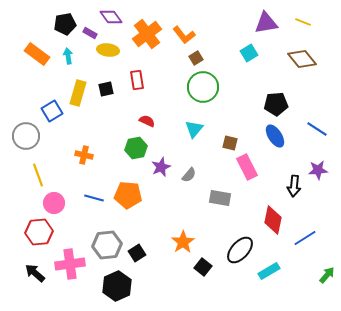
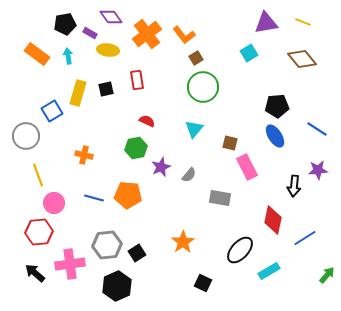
black pentagon at (276, 104): moved 1 px right, 2 px down
black square at (203, 267): moved 16 px down; rotated 12 degrees counterclockwise
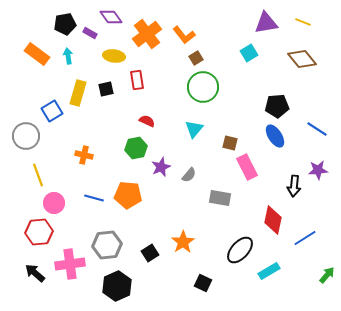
yellow ellipse at (108, 50): moved 6 px right, 6 px down
black square at (137, 253): moved 13 px right
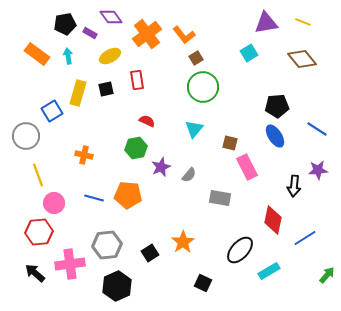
yellow ellipse at (114, 56): moved 4 px left; rotated 35 degrees counterclockwise
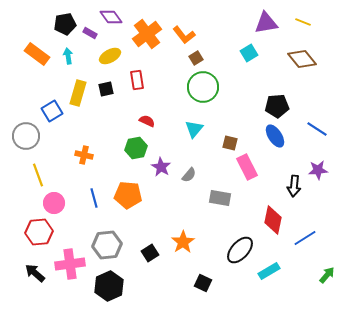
purple star at (161, 167): rotated 18 degrees counterclockwise
blue line at (94, 198): rotated 60 degrees clockwise
black hexagon at (117, 286): moved 8 px left
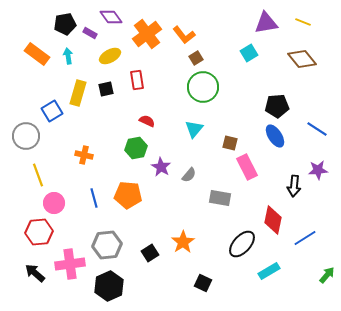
black ellipse at (240, 250): moved 2 px right, 6 px up
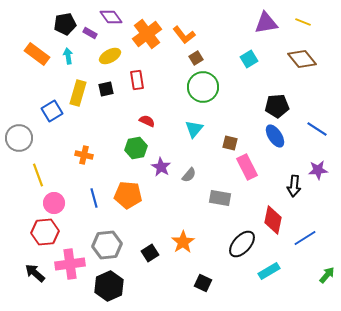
cyan square at (249, 53): moved 6 px down
gray circle at (26, 136): moved 7 px left, 2 px down
red hexagon at (39, 232): moved 6 px right
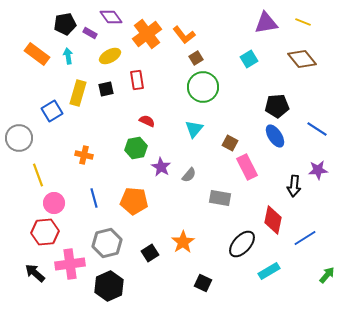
brown square at (230, 143): rotated 14 degrees clockwise
orange pentagon at (128, 195): moved 6 px right, 6 px down
gray hexagon at (107, 245): moved 2 px up; rotated 8 degrees counterclockwise
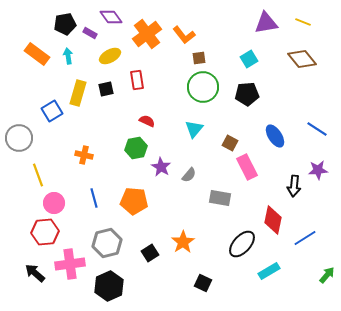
brown square at (196, 58): moved 3 px right; rotated 24 degrees clockwise
black pentagon at (277, 106): moved 30 px left, 12 px up
